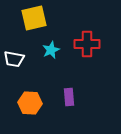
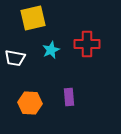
yellow square: moved 1 px left
white trapezoid: moved 1 px right, 1 px up
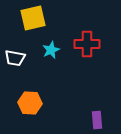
purple rectangle: moved 28 px right, 23 px down
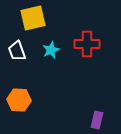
white trapezoid: moved 2 px right, 7 px up; rotated 60 degrees clockwise
orange hexagon: moved 11 px left, 3 px up
purple rectangle: rotated 18 degrees clockwise
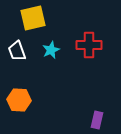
red cross: moved 2 px right, 1 px down
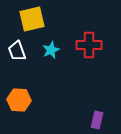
yellow square: moved 1 px left, 1 px down
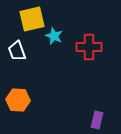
red cross: moved 2 px down
cyan star: moved 3 px right, 14 px up; rotated 24 degrees counterclockwise
orange hexagon: moved 1 px left
